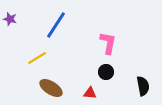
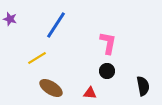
black circle: moved 1 px right, 1 px up
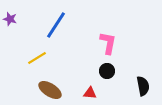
brown ellipse: moved 1 px left, 2 px down
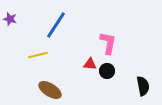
yellow line: moved 1 px right, 3 px up; rotated 18 degrees clockwise
red triangle: moved 29 px up
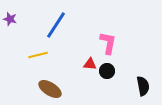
brown ellipse: moved 1 px up
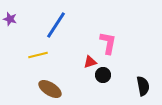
red triangle: moved 2 px up; rotated 24 degrees counterclockwise
black circle: moved 4 px left, 4 px down
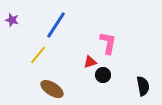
purple star: moved 2 px right, 1 px down
yellow line: rotated 36 degrees counterclockwise
brown ellipse: moved 2 px right
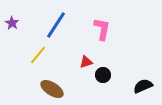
purple star: moved 3 px down; rotated 16 degrees clockwise
pink L-shape: moved 6 px left, 14 px up
red triangle: moved 4 px left
black semicircle: rotated 102 degrees counterclockwise
